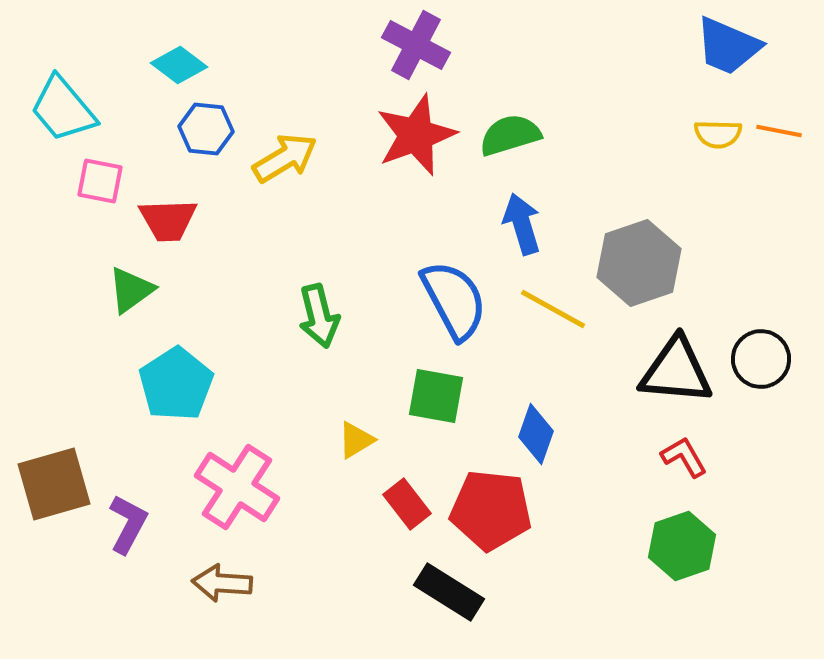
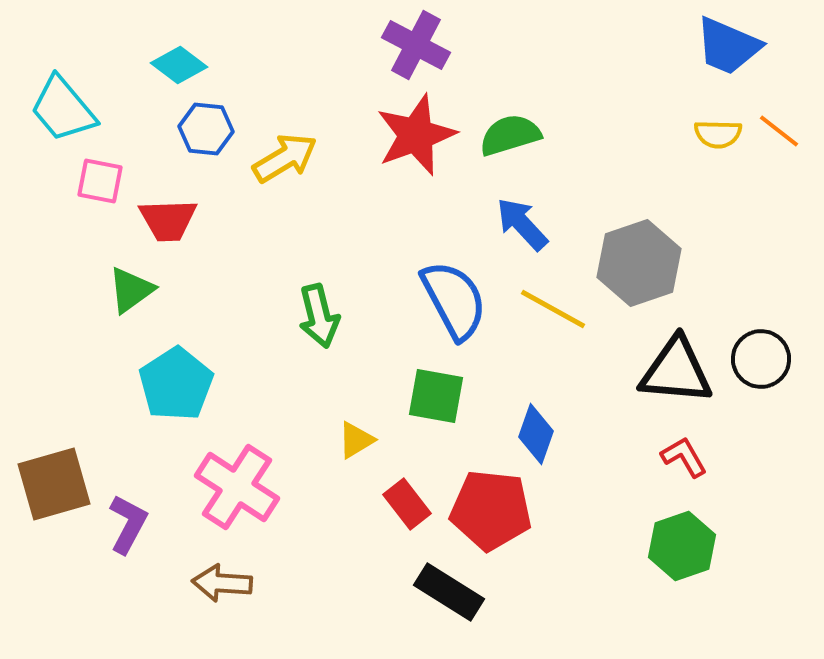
orange line: rotated 27 degrees clockwise
blue arrow: rotated 26 degrees counterclockwise
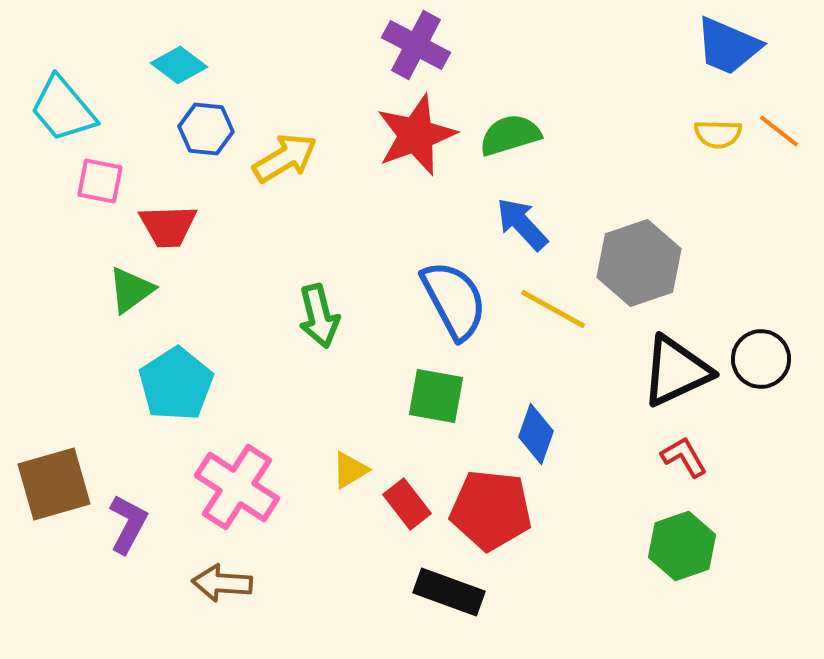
red trapezoid: moved 6 px down
black triangle: rotated 30 degrees counterclockwise
yellow triangle: moved 6 px left, 30 px down
black rectangle: rotated 12 degrees counterclockwise
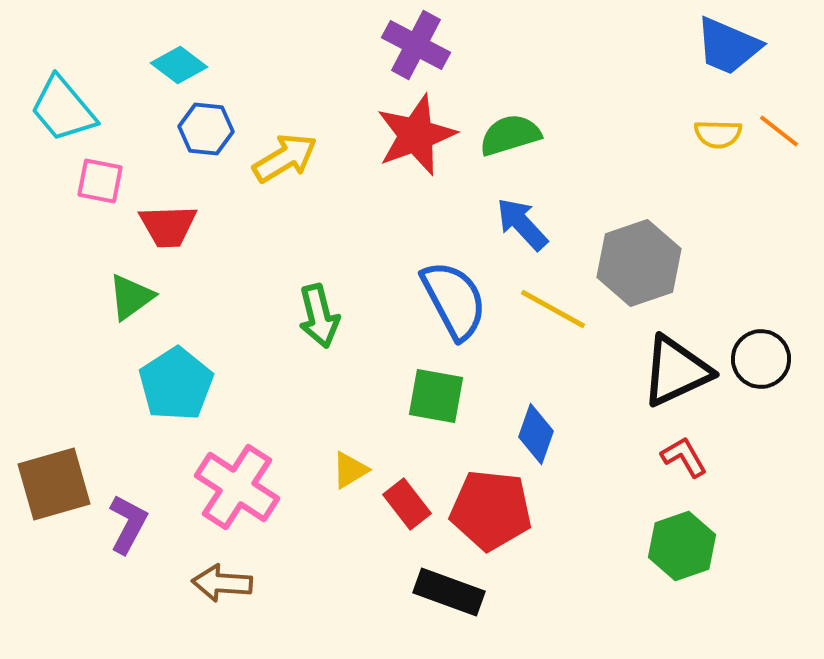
green triangle: moved 7 px down
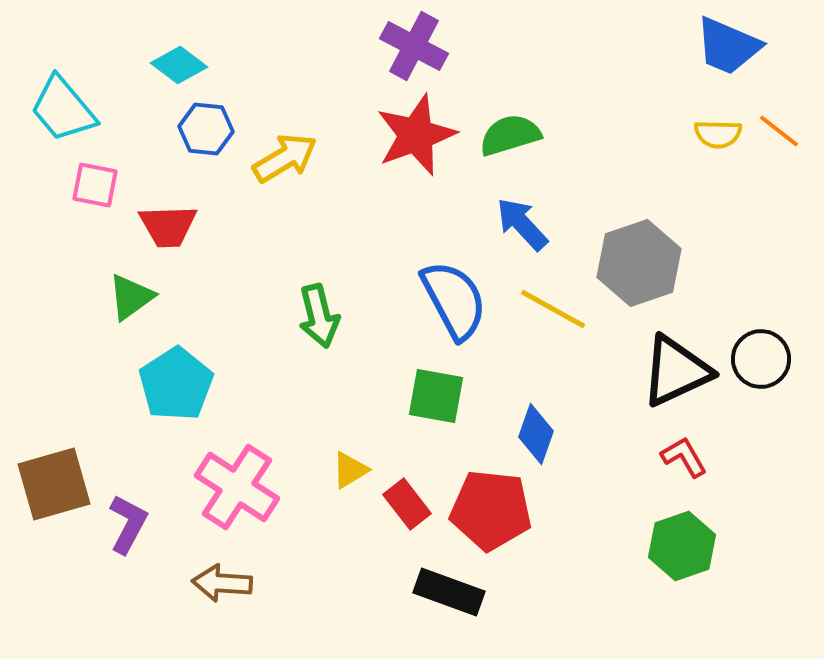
purple cross: moved 2 px left, 1 px down
pink square: moved 5 px left, 4 px down
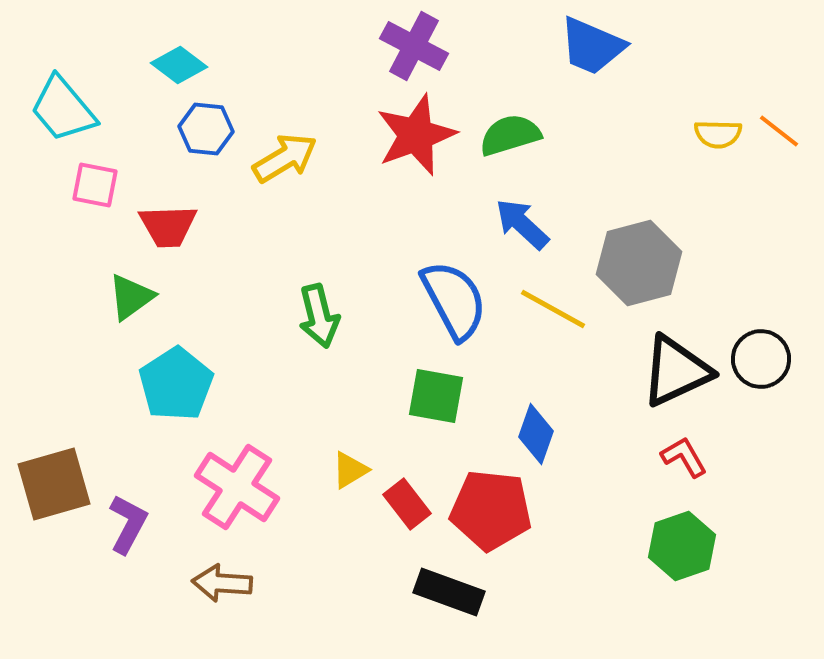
blue trapezoid: moved 136 px left
blue arrow: rotated 4 degrees counterclockwise
gray hexagon: rotated 4 degrees clockwise
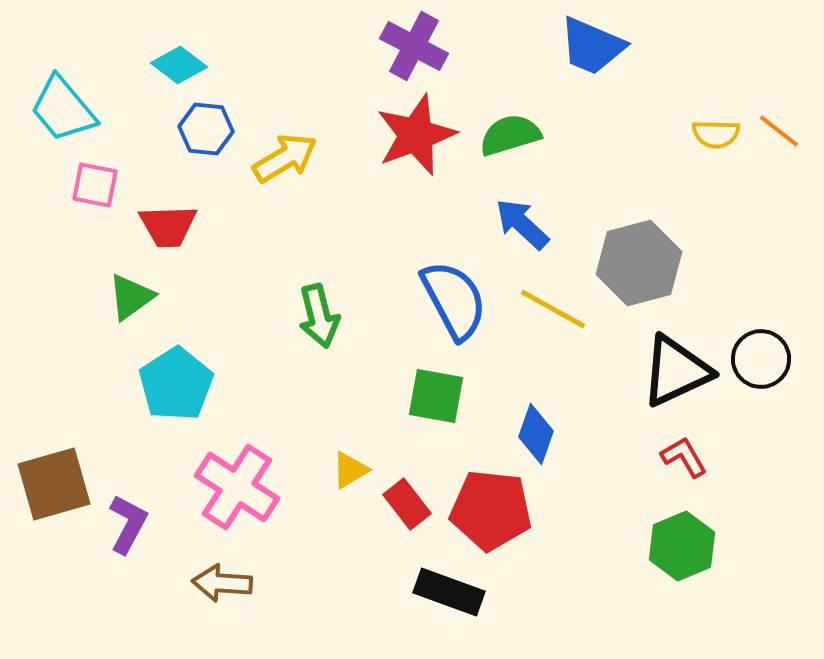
yellow semicircle: moved 2 px left
green hexagon: rotated 4 degrees counterclockwise
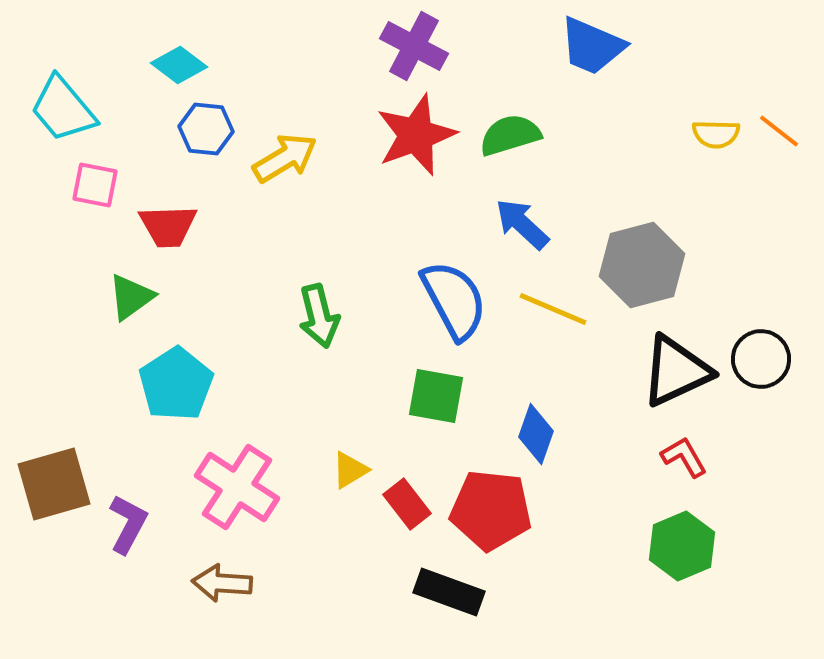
gray hexagon: moved 3 px right, 2 px down
yellow line: rotated 6 degrees counterclockwise
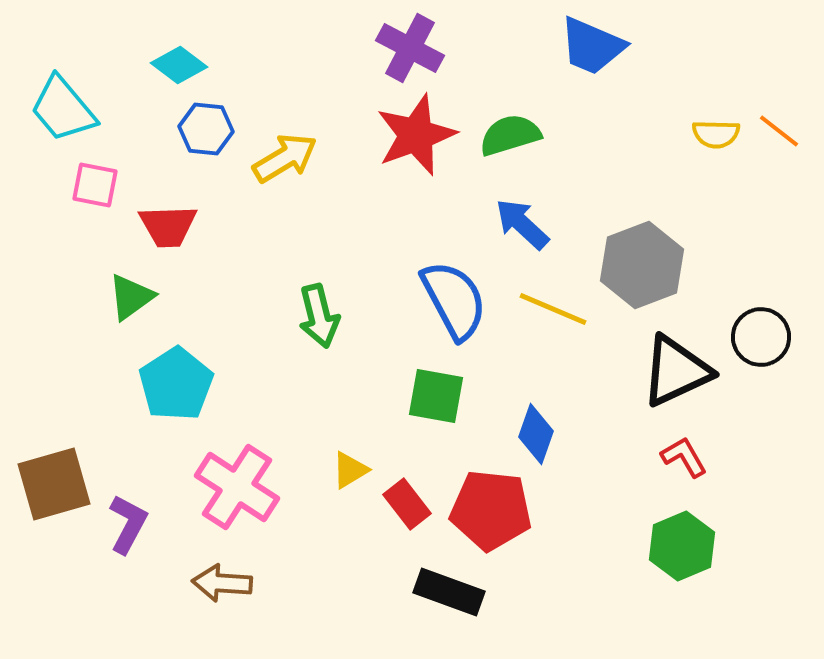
purple cross: moved 4 px left, 2 px down
gray hexagon: rotated 6 degrees counterclockwise
black circle: moved 22 px up
